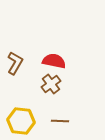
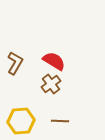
red semicircle: rotated 20 degrees clockwise
yellow hexagon: rotated 12 degrees counterclockwise
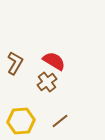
brown cross: moved 4 px left, 2 px up
brown line: rotated 42 degrees counterclockwise
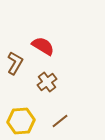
red semicircle: moved 11 px left, 15 px up
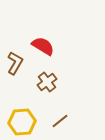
yellow hexagon: moved 1 px right, 1 px down
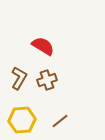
brown L-shape: moved 4 px right, 15 px down
brown cross: moved 2 px up; rotated 18 degrees clockwise
yellow hexagon: moved 2 px up
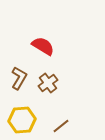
brown cross: moved 1 px right, 3 px down; rotated 18 degrees counterclockwise
brown line: moved 1 px right, 5 px down
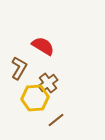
brown L-shape: moved 10 px up
yellow hexagon: moved 13 px right, 22 px up
brown line: moved 5 px left, 6 px up
